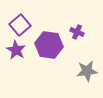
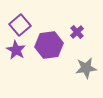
purple cross: rotated 24 degrees clockwise
purple hexagon: rotated 16 degrees counterclockwise
gray star: moved 1 px left, 3 px up
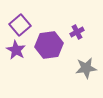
purple cross: rotated 16 degrees clockwise
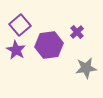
purple cross: rotated 16 degrees counterclockwise
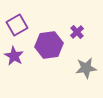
purple square: moved 3 px left; rotated 10 degrees clockwise
purple star: moved 2 px left, 6 px down
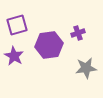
purple square: rotated 15 degrees clockwise
purple cross: moved 1 px right, 1 px down; rotated 24 degrees clockwise
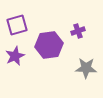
purple cross: moved 2 px up
purple star: moved 1 px right; rotated 18 degrees clockwise
gray star: rotated 10 degrees clockwise
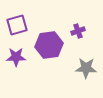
purple star: moved 1 px right, 1 px down; rotated 24 degrees clockwise
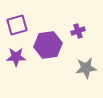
purple hexagon: moved 1 px left
gray star: rotated 10 degrees counterclockwise
